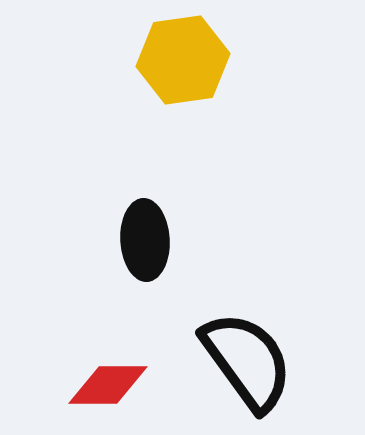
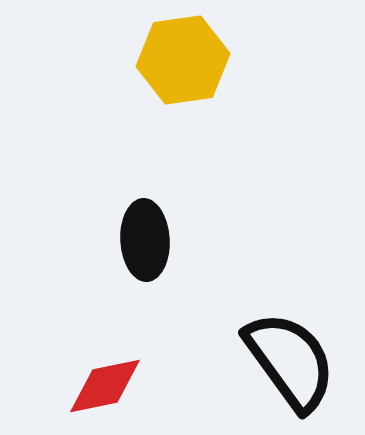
black semicircle: moved 43 px right
red diamond: moved 3 px left, 1 px down; rotated 12 degrees counterclockwise
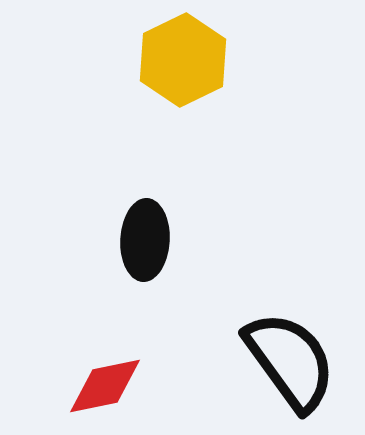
yellow hexagon: rotated 18 degrees counterclockwise
black ellipse: rotated 6 degrees clockwise
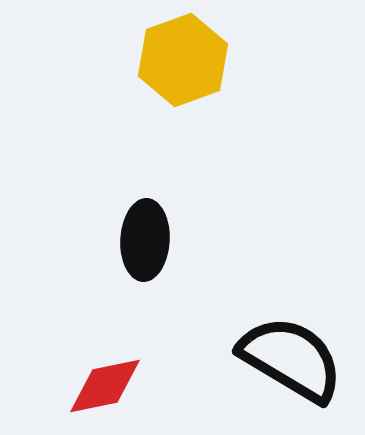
yellow hexagon: rotated 6 degrees clockwise
black semicircle: moved 1 px right, 2 px up; rotated 23 degrees counterclockwise
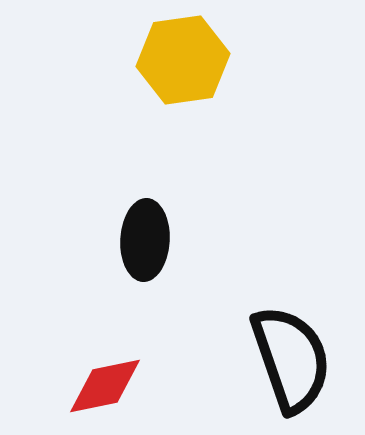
yellow hexagon: rotated 12 degrees clockwise
black semicircle: rotated 40 degrees clockwise
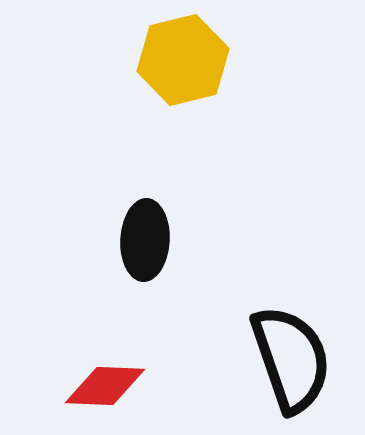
yellow hexagon: rotated 6 degrees counterclockwise
red diamond: rotated 14 degrees clockwise
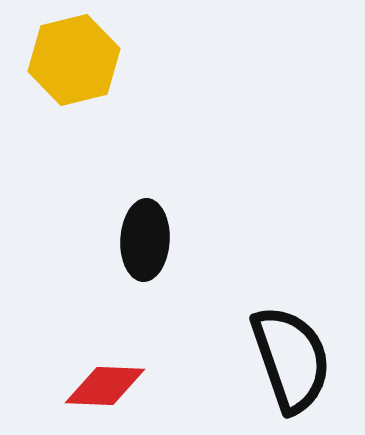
yellow hexagon: moved 109 px left
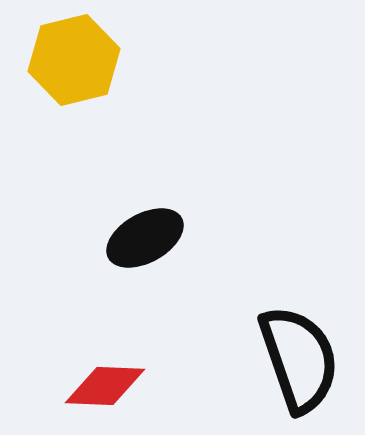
black ellipse: moved 2 px up; rotated 58 degrees clockwise
black semicircle: moved 8 px right
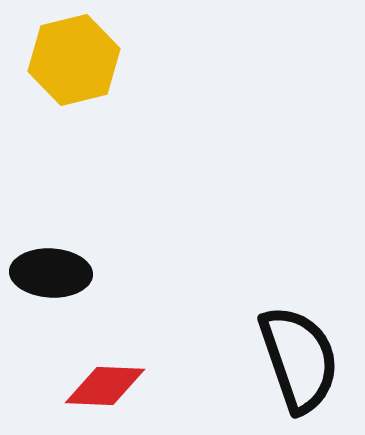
black ellipse: moved 94 px left, 35 px down; rotated 32 degrees clockwise
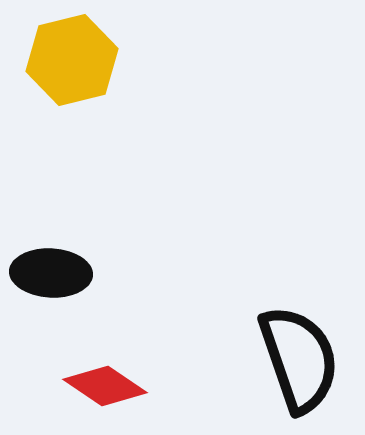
yellow hexagon: moved 2 px left
red diamond: rotated 32 degrees clockwise
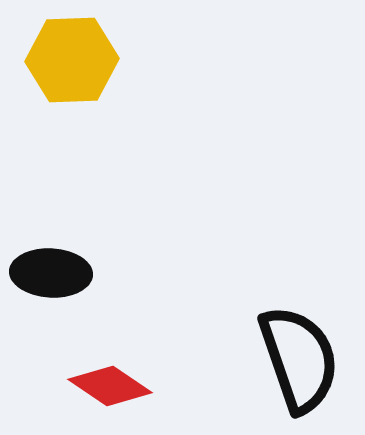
yellow hexagon: rotated 12 degrees clockwise
red diamond: moved 5 px right
